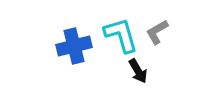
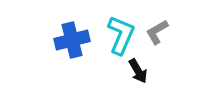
cyan L-shape: rotated 39 degrees clockwise
blue cross: moved 2 px left, 6 px up
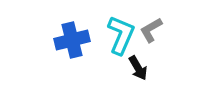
gray L-shape: moved 6 px left, 2 px up
black arrow: moved 3 px up
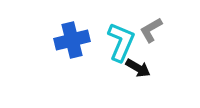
cyan L-shape: moved 7 px down
black arrow: rotated 30 degrees counterclockwise
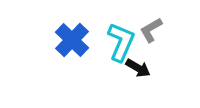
blue cross: rotated 32 degrees counterclockwise
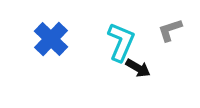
gray L-shape: moved 19 px right; rotated 12 degrees clockwise
blue cross: moved 21 px left, 1 px up
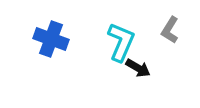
gray L-shape: rotated 40 degrees counterclockwise
blue cross: rotated 24 degrees counterclockwise
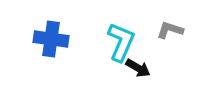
gray L-shape: rotated 76 degrees clockwise
blue cross: rotated 12 degrees counterclockwise
